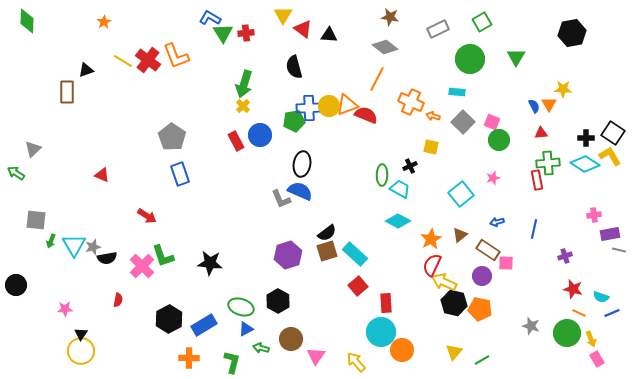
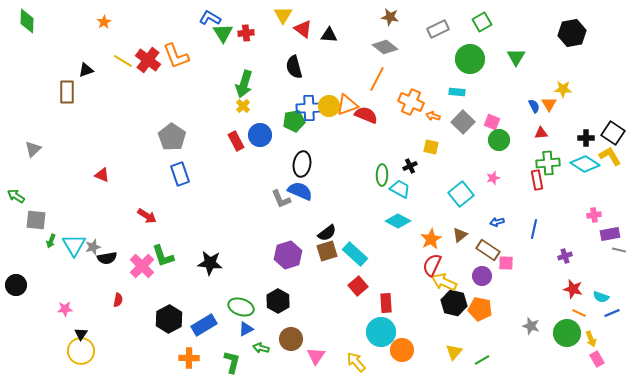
green arrow at (16, 173): moved 23 px down
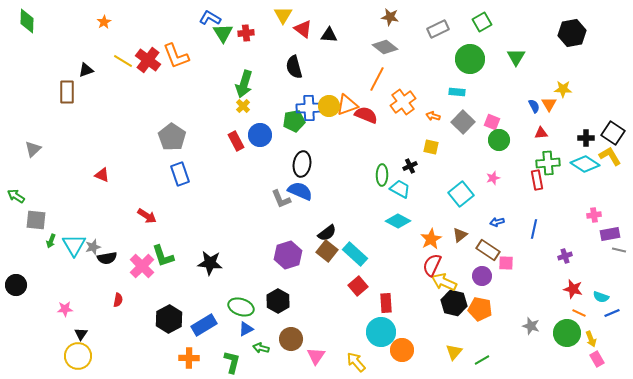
orange cross at (411, 102): moved 8 px left; rotated 30 degrees clockwise
brown square at (327, 251): rotated 35 degrees counterclockwise
yellow circle at (81, 351): moved 3 px left, 5 px down
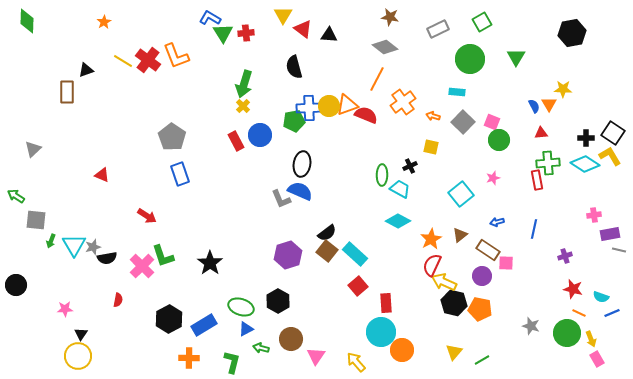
black star at (210, 263): rotated 30 degrees clockwise
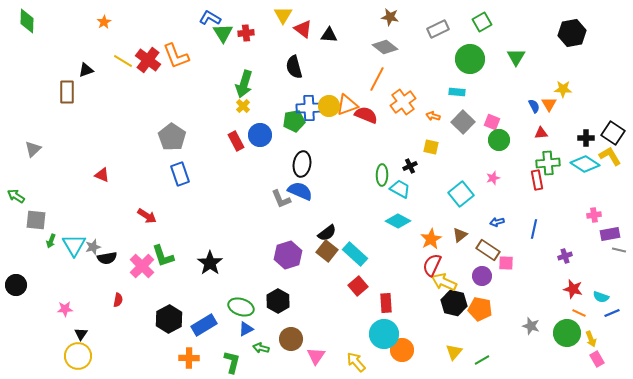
cyan circle at (381, 332): moved 3 px right, 2 px down
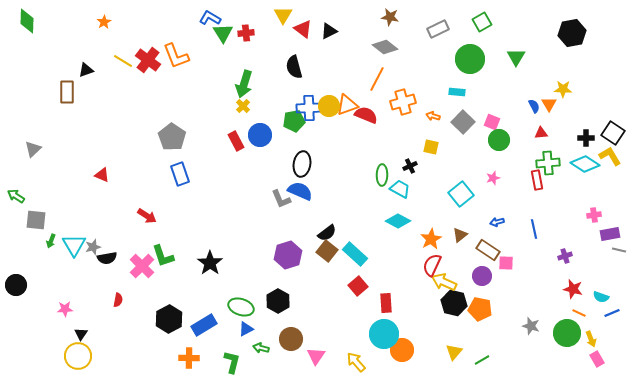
black triangle at (329, 35): moved 4 px up; rotated 30 degrees counterclockwise
orange cross at (403, 102): rotated 20 degrees clockwise
blue line at (534, 229): rotated 24 degrees counterclockwise
